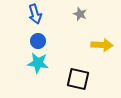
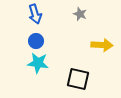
blue circle: moved 2 px left
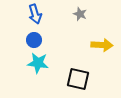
blue circle: moved 2 px left, 1 px up
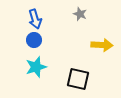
blue arrow: moved 5 px down
cyan star: moved 2 px left, 4 px down; rotated 25 degrees counterclockwise
